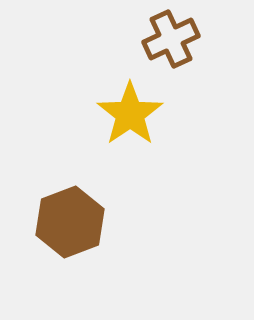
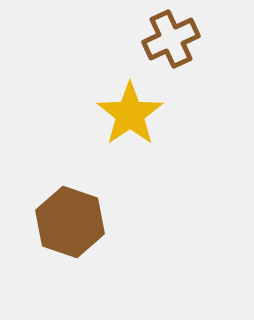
brown hexagon: rotated 20 degrees counterclockwise
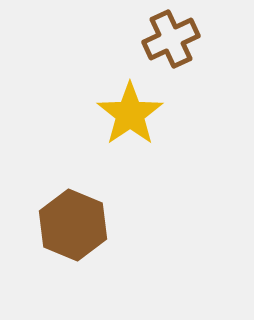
brown hexagon: moved 3 px right, 3 px down; rotated 4 degrees clockwise
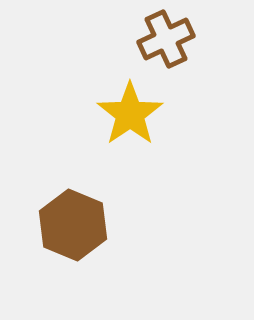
brown cross: moved 5 px left
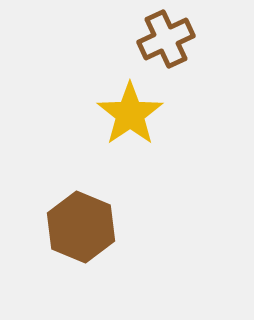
brown hexagon: moved 8 px right, 2 px down
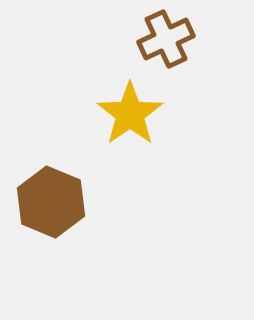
brown hexagon: moved 30 px left, 25 px up
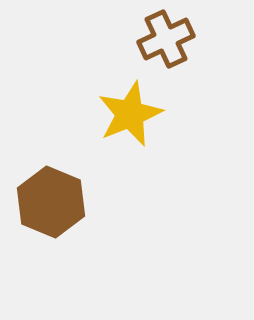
yellow star: rotated 12 degrees clockwise
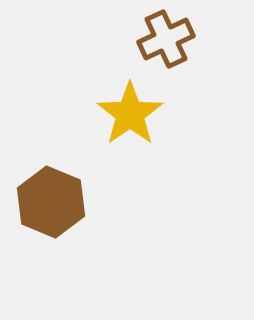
yellow star: rotated 12 degrees counterclockwise
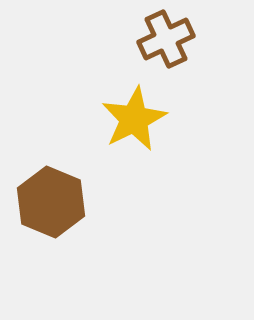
yellow star: moved 4 px right, 5 px down; rotated 8 degrees clockwise
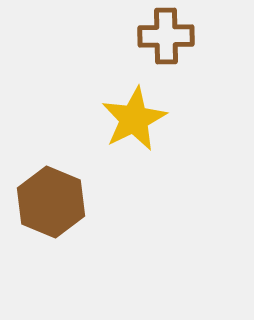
brown cross: moved 3 px up; rotated 24 degrees clockwise
